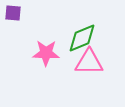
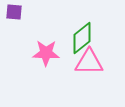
purple square: moved 1 px right, 1 px up
green diamond: rotated 16 degrees counterclockwise
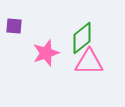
purple square: moved 14 px down
pink star: rotated 20 degrees counterclockwise
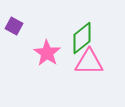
purple square: rotated 24 degrees clockwise
pink star: moved 1 px right; rotated 20 degrees counterclockwise
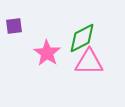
purple square: rotated 36 degrees counterclockwise
green diamond: rotated 12 degrees clockwise
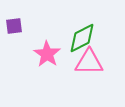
pink star: moved 1 px down
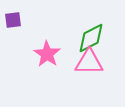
purple square: moved 1 px left, 6 px up
green diamond: moved 9 px right
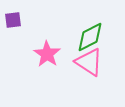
green diamond: moved 1 px left, 1 px up
pink triangle: rotated 32 degrees clockwise
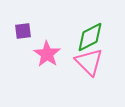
purple square: moved 10 px right, 11 px down
pink triangle: rotated 12 degrees clockwise
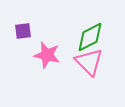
pink star: moved 1 px down; rotated 20 degrees counterclockwise
